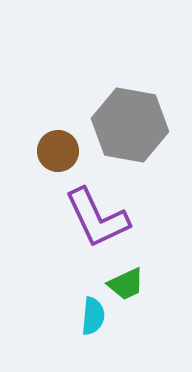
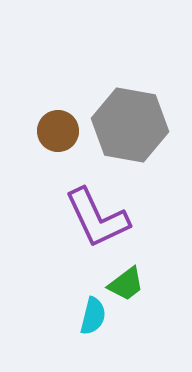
brown circle: moved 20 px up
green trapezoid: rotated 12 degrees counterclockwise
cyan semicircle: rotated 9 degrees clockwise
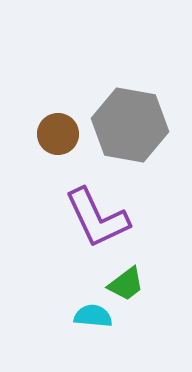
brown circle: moved 3 px down
cyan semicircle: rotated 99 degrees counterclockwise
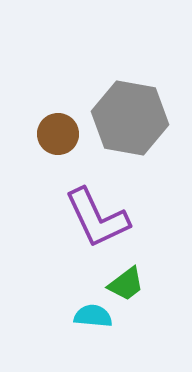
gray hexagon: moved 7 px up
